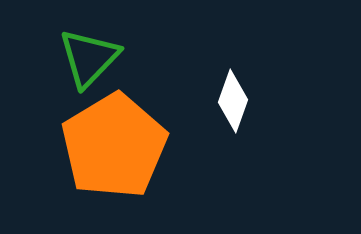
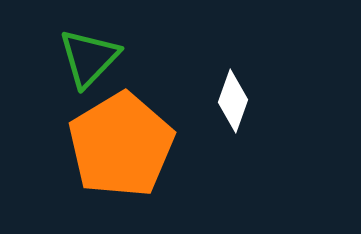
orange pentagon: moved 7 px right, 1 px up
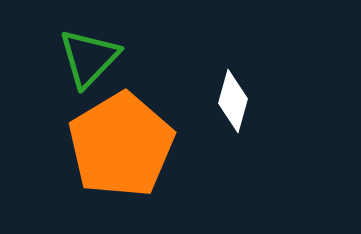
white diamond: rotated 4 degrees counterclockwise
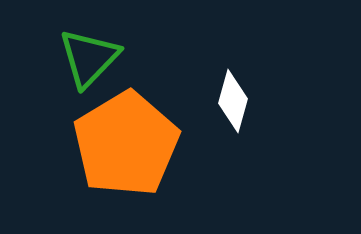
orange pentagon: moved 5 px right, 1 px up
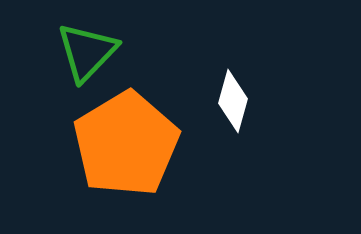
green triangle: moved 2 px left, 6 px up
